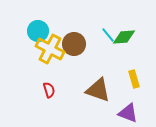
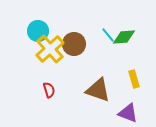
yellow cross: rotated 20 degrees clockwise
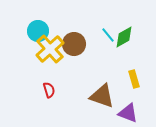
green diamond: rotated 25 degrees counterclockwise
brown triangle: moved 4 px right, 6 px down
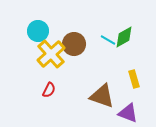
cyan line: moved 5 px down; rotated 21 degrees counterclockwise
yellow cross: moved 1 px right, 5 px down
red semicircle: rotated 42 degrees clockwise
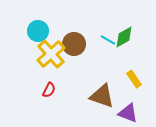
yellow rectangle: rotated 18 degrees counterclockwise
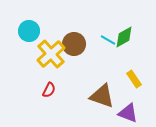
cyan circle: moved 9 px left
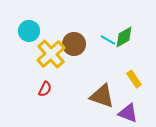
red semicircle: moved 4 px left, 1 px up
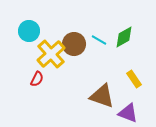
cyan line: moved 9 px left
red semicircle: moved 8 px left, 10 px up
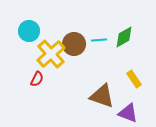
cyan line: rotated 35 degrees counterclockwise
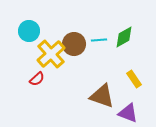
red semicircle: rotated 21 degrees clockwise
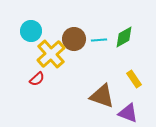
cyan circle: moved 2 px right
brown circle: moved 5 px up
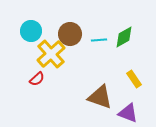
brown circle: moved 4 px left, 5 px up
brown triangle: moved 2 px left, 1 px down
